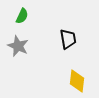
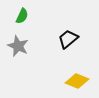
black trapezoid: rotated 120 degrees counterclockwise
yellow diamond: rotated 75 degrees counterclockwise
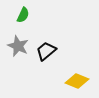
green semicircle: moved 1 px right, 1 px up
black trapezoid: moved 22 px left, 12 px down
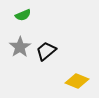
green semicircle: rotated 42 degrees clockwise
gray star: moved 2 px right, 1 px down; rotated 15 degrees clockwise
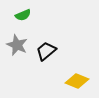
gray star: moved 3 px left, 2 px up; rotated 15 degrees counterclockwise
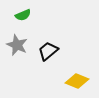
black trapezoid: moved 2 px right
